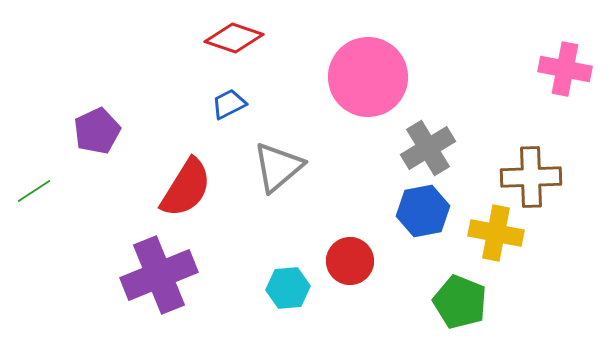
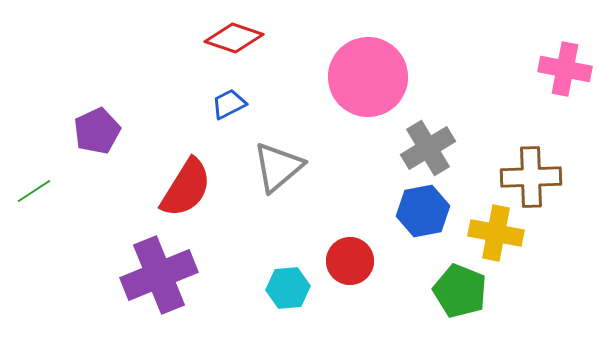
green pentagon: moved 11 px up
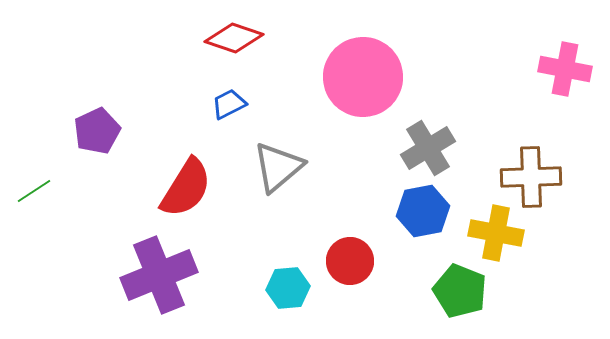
pink circle: moved 5 px left
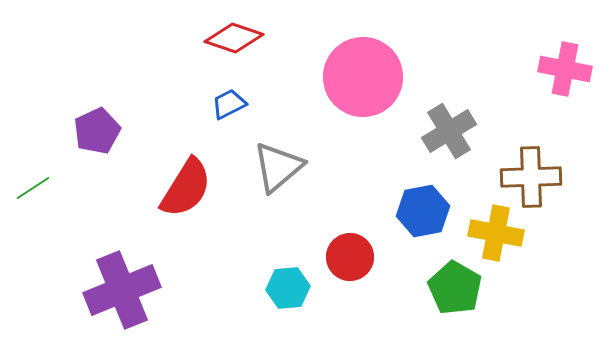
gray cross: moved 21 px right, 17 px up
green line: moved 1 px left, 3 px up
red circle: moved 4 px up
purple cross: moved 37 px left, 15 px down
green pentagon: moved 5 px left, 3 px up; rotated 8 degrees clockwise
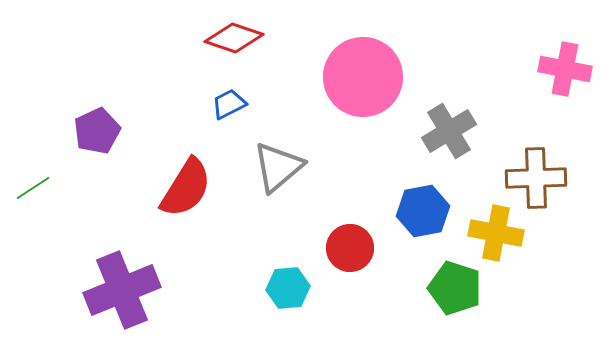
brown cross: moved 5 px right, 1 px down
red circle: moved 9 px up
green pentagon: rotated 12 degrees counterclockwise
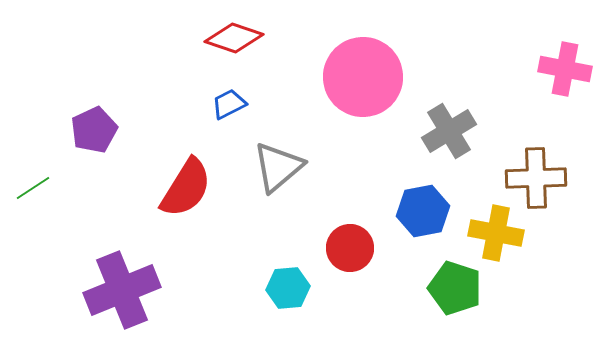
purple pentagon: moved 3 px left, 1 px up
